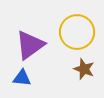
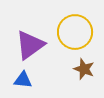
yellow circle: moved 2 px left
blue triangle: moved 1 px right, 2 px down
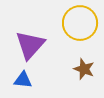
yellow circle: moved 5 px right, 9 px up
purple triangle: rotated 12 degrees counterclockwise
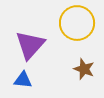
yellow circle: moved 3 px left
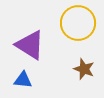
yellow circle: moved 1 px right
purple triangle: rotated 40 degrees counterclockwise
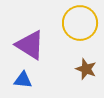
yellow circle: moved 2 px right
brown star: moved 2 px right
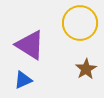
brown star: rotated 20 degrees clockwise
blue triangle: rotated 30 degrees counterclockwise
